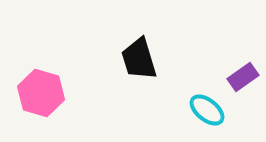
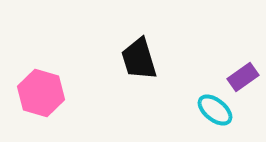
cyan ellipse: moved 8 px right
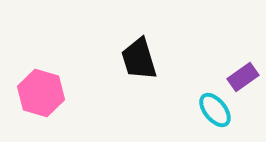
cyan ellipse: rotated 12 degrees clockwise
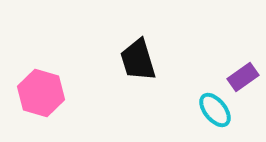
black trapezoid: moved 1 px left, 1 px down
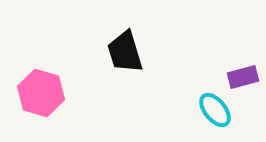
black trapezoid: moved 13 px left, 8 px up
purple rectangle: rotated 20 degrees clockwise
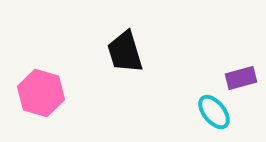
purple rectangle: moved 2 px left, 1 px down
cyan ellipse: moved 1 px left, 2 px down
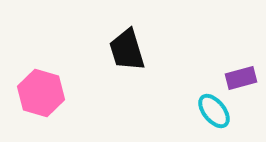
black trapezoid: moved 2 px right, 2 px up
cyan ellipse: moved 1 px up
